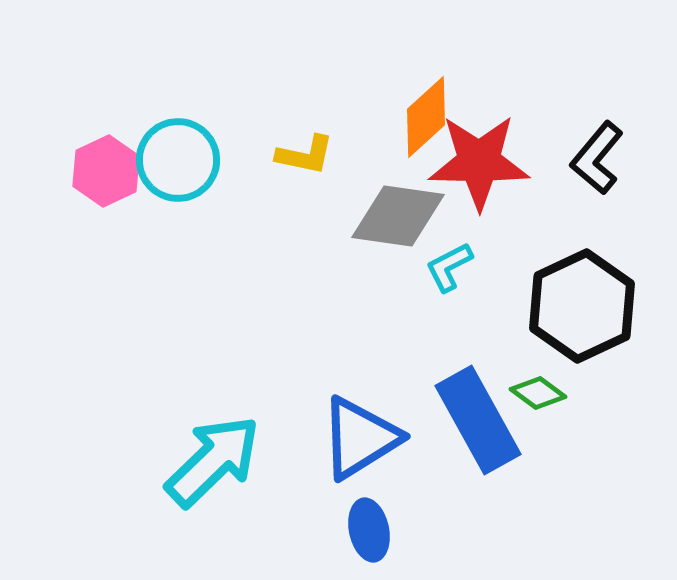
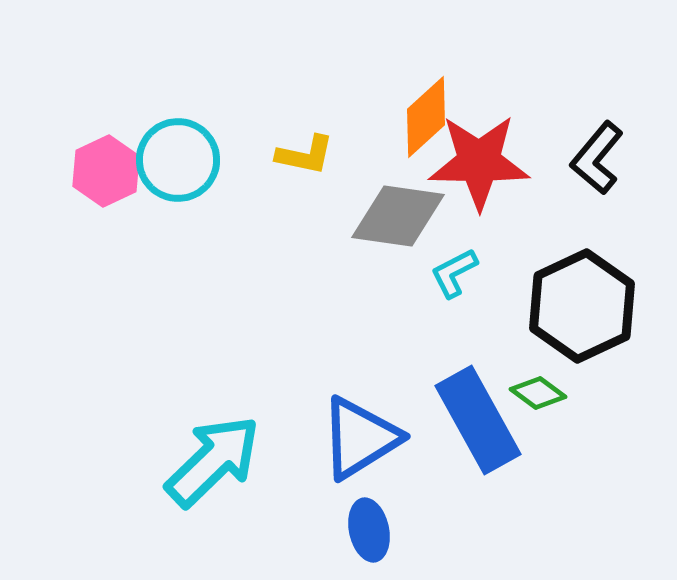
cyan L-shape: moved 5 px right, 6 px down
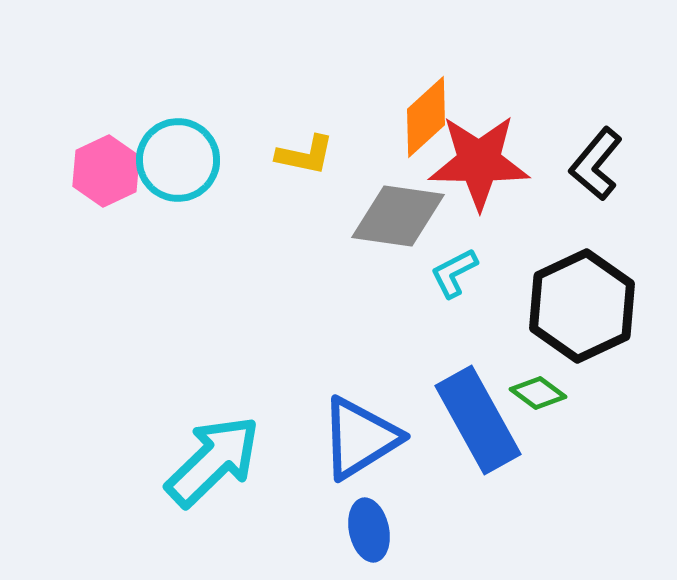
black L-shape: moved 1 px left, 6 px down
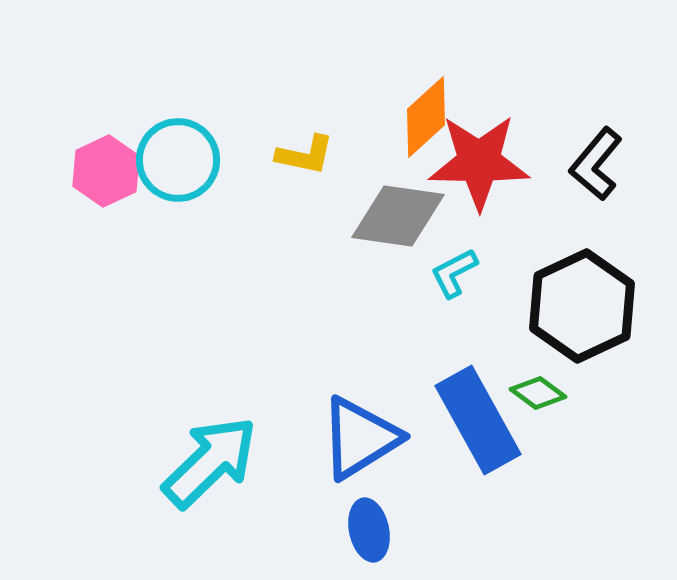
cyan arrow: moved 3 px left, 1 px down
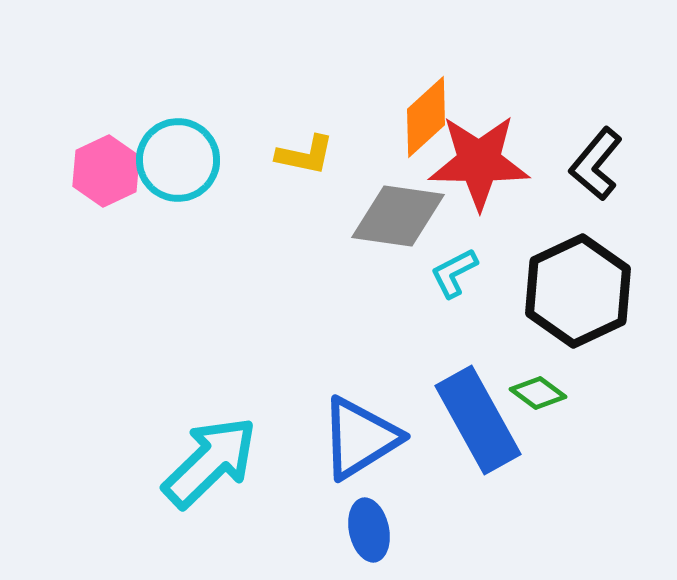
black hexagon: moved 4 px left, 15 px up
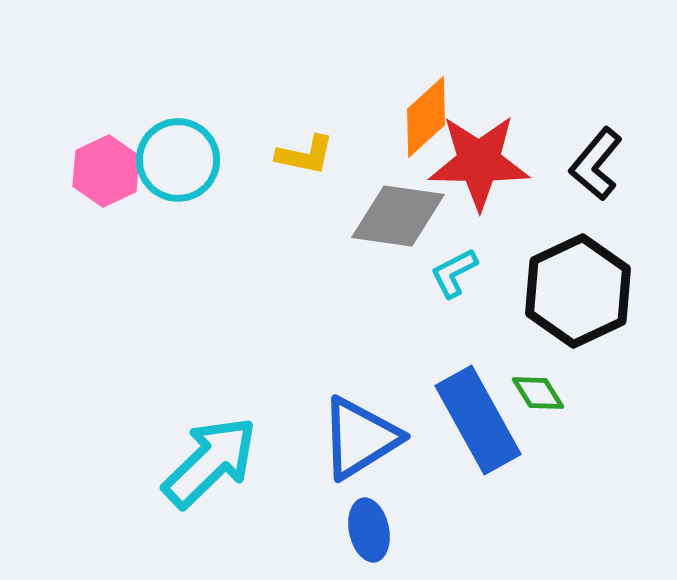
green diamond: rotated 22 degrees clockwise
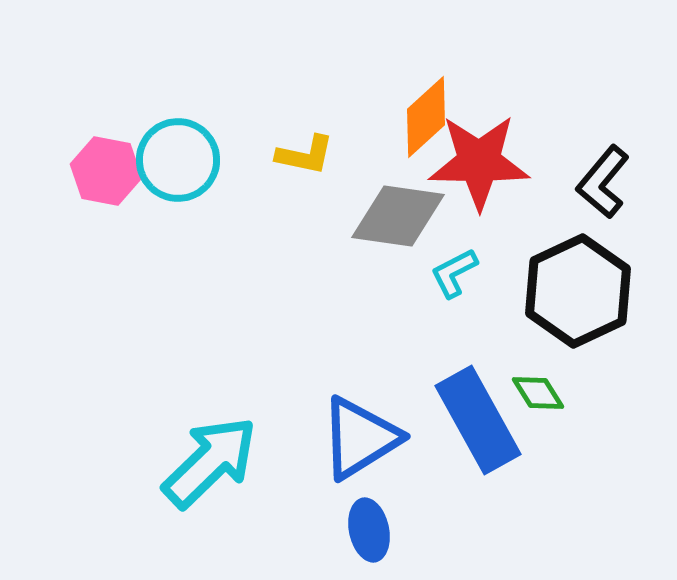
black L-shape: moved 7 px right, 18 px down
pink hexagon: rotated 24 degrees counterclockwise
